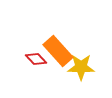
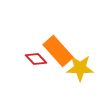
yellow star: moved 1 px left, 1 px down
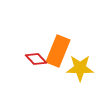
orange rectangle: rotated 64 degrees clockwise
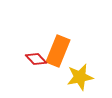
yellow star: moved 9 px down; rotated 12 degrees counterclockwise
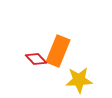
yellow star: moved 1 px left, 3 px down; rotated 8 degrees clockwise
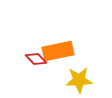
orange rectangle: rotated 56 degrees clockwise
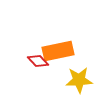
red diamond: moved 2 px right, 2 px down
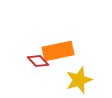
yellow star: rotated 16 degrees counterclockwise
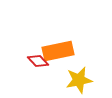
yellow star: rotated 8 degrees clockwise
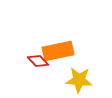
yellow star: rotated 16 degrees clockwise
